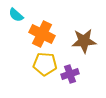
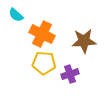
yellow pentagon: moved 1 px left, 1 px up
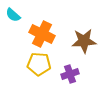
cyan semicircle: moved 3 px left
yellow pentagon: moved 5 px left, 1 px down
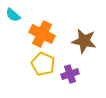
brown star: rotated 15 degrees clockwise
yellow pentagon: moved 4 px right; rotated 20 degrees clockwise
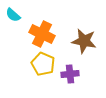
purple cross: rotated 12 degrees clockwise
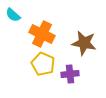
brown star: moved 2 px down
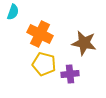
cyan semicircle: moved 3 px up; rotated 112 degrees counterclockwise
orange cross: moved 2 px left
yellow pentagon: moved 1 px right; rotated 10 degrees counterclockwise
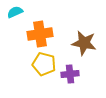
cyan semicircle: moved 2 px right; rotated 133 degrees counterclockwise
orange cross: rotated 35 degrees counterclockwise
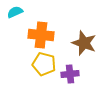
orange cross: moved 1 px right, 1 px down; rotated 15 degrees clockwise
brown star: rotated 10 degrees clockwise
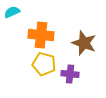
cyan semicircle: moved 3 px left
purple cross: rotated 12 degrees clockwise
